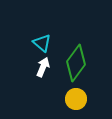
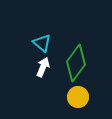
yellow circle: moved 2 px right, 2 px up
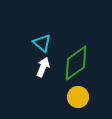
green diamond: rotated 18 degrees clockwise
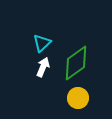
cyan triangle: rotated 36 degrees clockwise
yellow circle: moved 1 px down
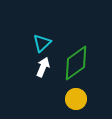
yellow circle: moved 2 px left, 1 px down
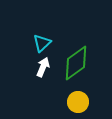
yellow circle: moved 2 px right, 3 px down
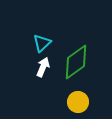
green diamond: moved 1 px up
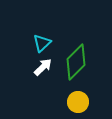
green diamond: rotated 9 degrees counterclockwise
white arrow: rotated 24 degrees clockwise
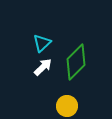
yellow circle: moved 11 px left, 4 px down
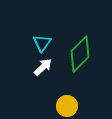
cyan triangle: rotated 12 degrees counterclockwise
green diamond: moved 4 px right, 8 px up
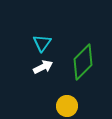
green diamond: moved 3 px right, 8 px down
white arrow: rotated 18 degrees clockwise
